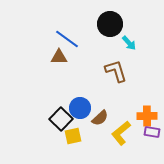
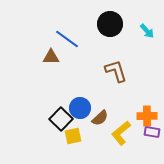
cyan arrow: moved 18 px right, 12 px up
brown triangle: moved 8 px left
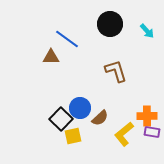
yellow L-shape: moved 3 px right, 1 px down
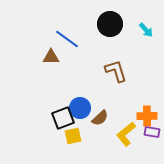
cyan arrow: moved 1 px left, 1 px up
black square: moved 2 px right, 1 px up; rotated 25 degrees clockwise
yellow L-shape: moved 2 px right
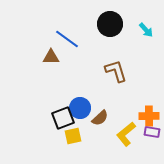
orange cross: moved 2 px right
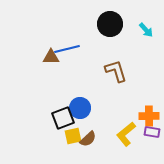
blue line: moved 10 px down; rotated 50 degrees counterclockwise
brown semicircle: moved 12 px left, 21 px down
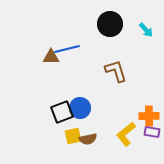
black square: moved 1 px left, 6 px up
brown semicircle: rotated 30 degrees clockwise
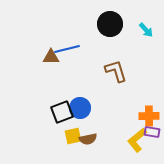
yellow L-shape: moved 11 px right, 6 px down
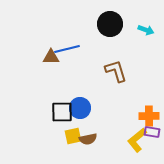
cyan arrow: rotated 28 degrees counterclockwise
black square: rotated 20 degrees clockwise
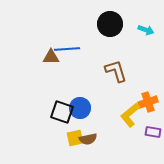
blue line: rotated 10 degrees clockwise
black square: rotated 20 degrees clockwise
orange cross: moved 1 px left, 14 px up; rotated 18 degrees counterclockwise
purple rectangle: moved 1 px right
yellow square: moved 2 px right, 2 px down
yellow L-shape: moved 7 px left, 25 px up
